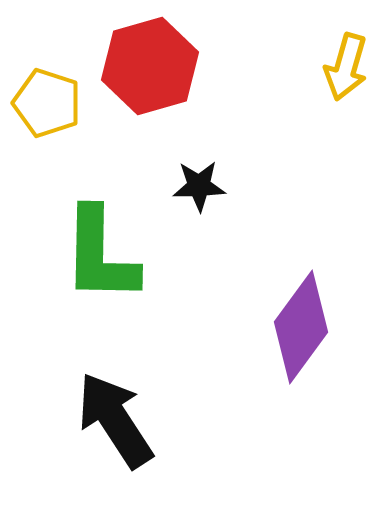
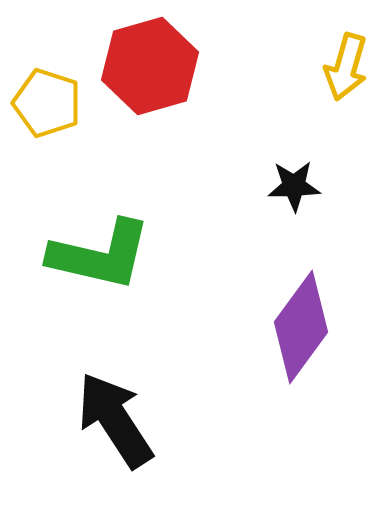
black star: moved 95 px right
green L-shape: rotated 78 degrees counterclockwise
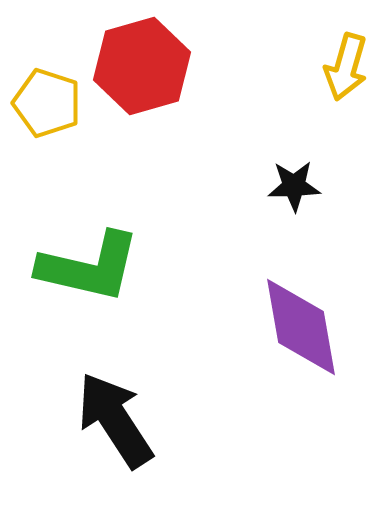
red hexagon: moved 8 px left
green L-shape: moved 11 px left, 12 px down
purple diamond: rotated 46 degrees counterclockwise
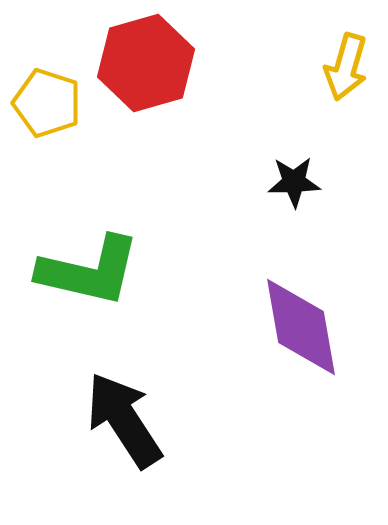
red hexagon: moved 4 px right, 3 px up
black star: moved 4 px up
green L-shape: moved 4 px down
black arrow: moved 9 px right
